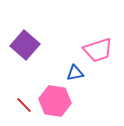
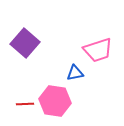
purple square: moved 2 px up
red line: moved 1 px right, 1 px up; rotated 48 degrees counterclockwise
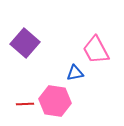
pink trapezoid: moved 2 px left; rotated 80 degrees clockwise
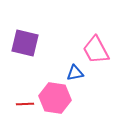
purple square: rotated 28 degrees counterclockwise
pink hexagon: moved 3 px up
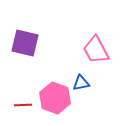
blue triangle: moved 6 px right, 10 px down
pink hexagon: rotated 12 degrees clockwise
red line: moved 2 px left, 1 px down
